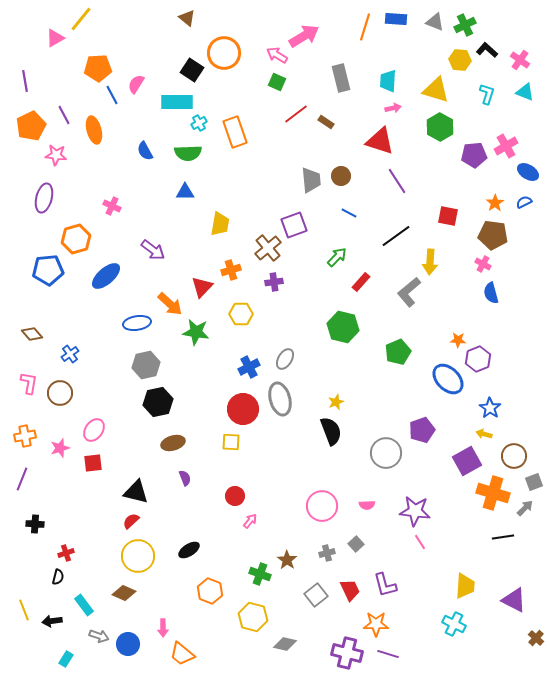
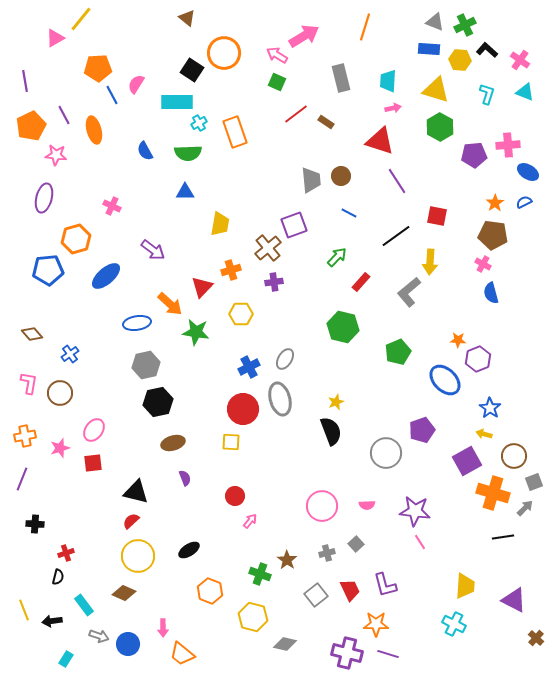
blue rectangle at (396, 19): moved 33 px right, 30 px down
pink cross at (506, 146): moved 2 px right, 1 px up; rotated 25 degrees clockwise
red square at (448, 216): moved 11 px left
blue ellipse at (448, 379): moved 3 px left, 1 px down
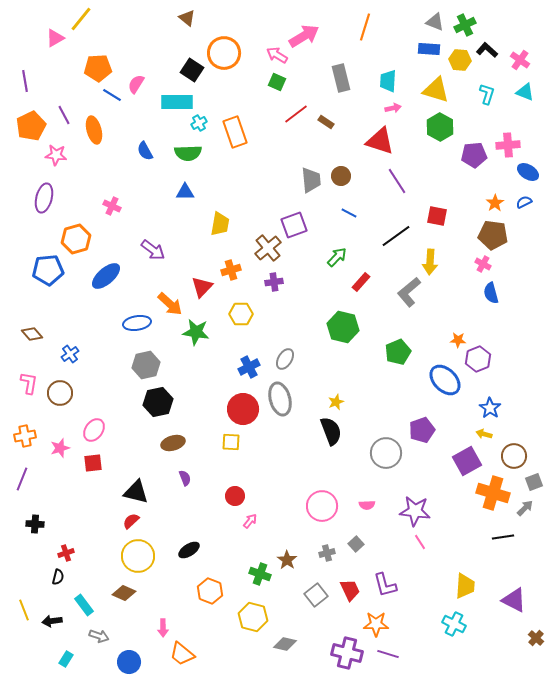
blue line at (112, 95): rotated 30 degrees counterclockwise
blue circle at (128, 644): moved 1 px right, 18 px down
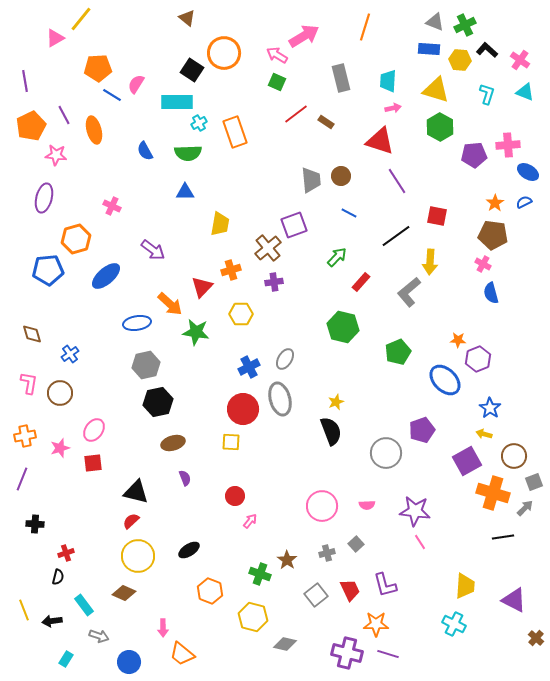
brown diamond at (32, 334): rotated 25 degrees clockwise
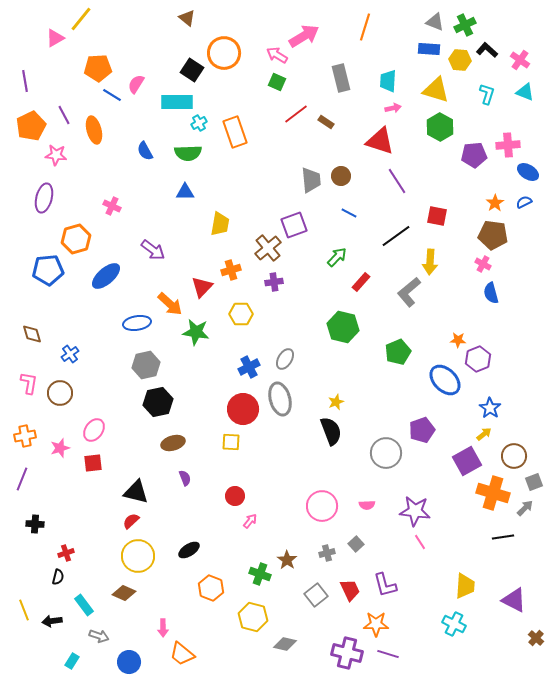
yellow arrow at (484, 434): rotated 126 degrees clockwise
orange hexagon at (210, 591): moved 1 px right, 3 px up
cyan rectangle at (66, 659): moved 6 px right, 2 px down
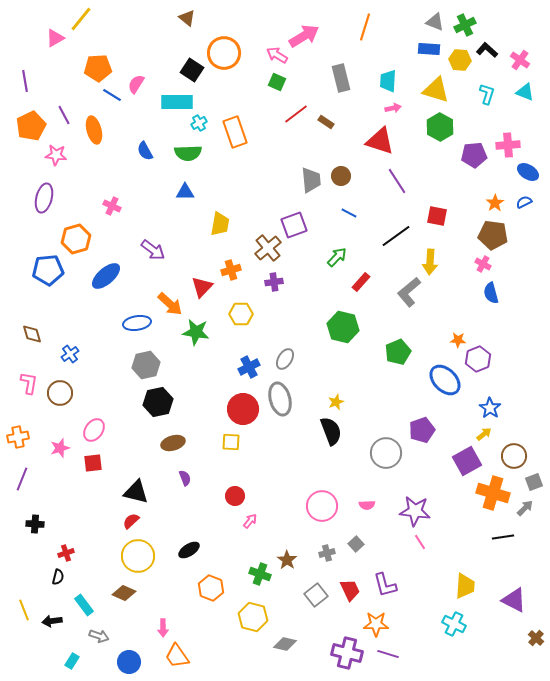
orange cross at (25, 436): moved 7 px left, 1 px down
orange trapezoid at (182, 654): moved 5 px left, 2 px down; rotated 16 degrees clockwise
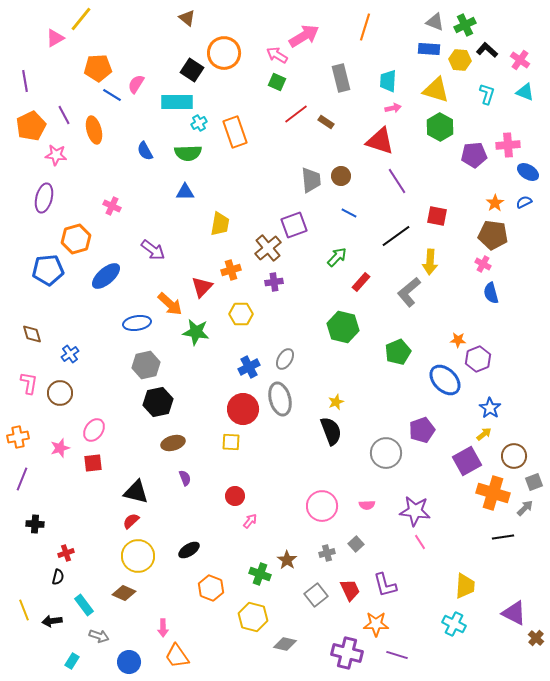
purple triangle at (514, 600): moved 13 px down
purple line at (388, 654): moved 9 px right, 1 px down
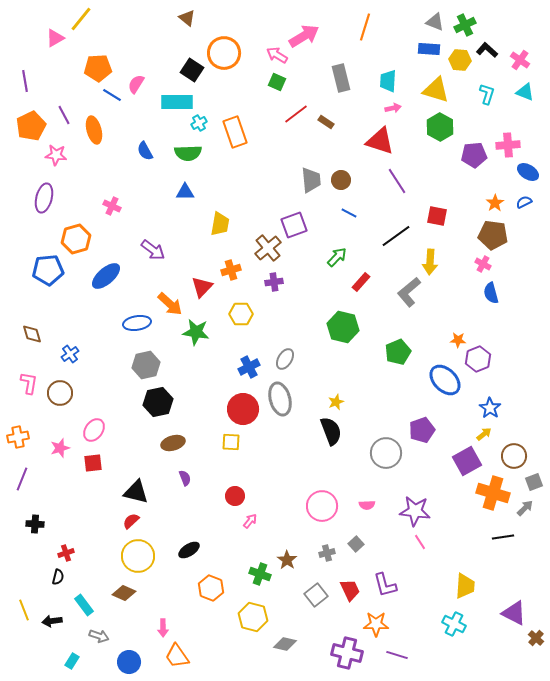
brown circle at (341, 176): moved 4 px down
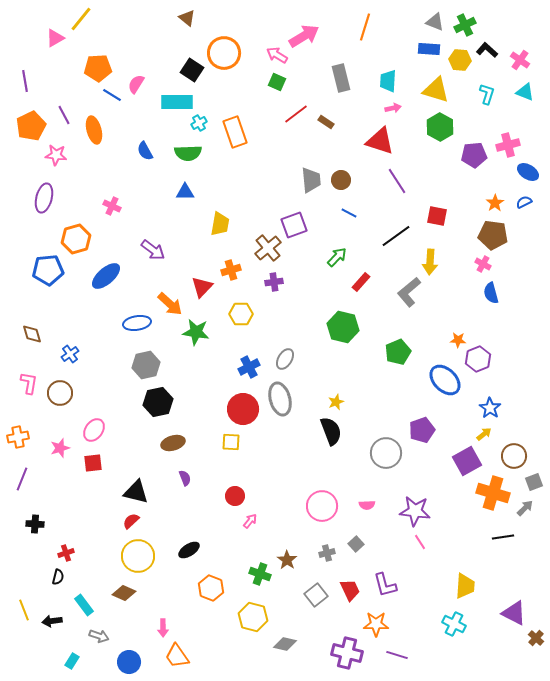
pink cross at (508, 145): rotated 10 degrees counterclockwise
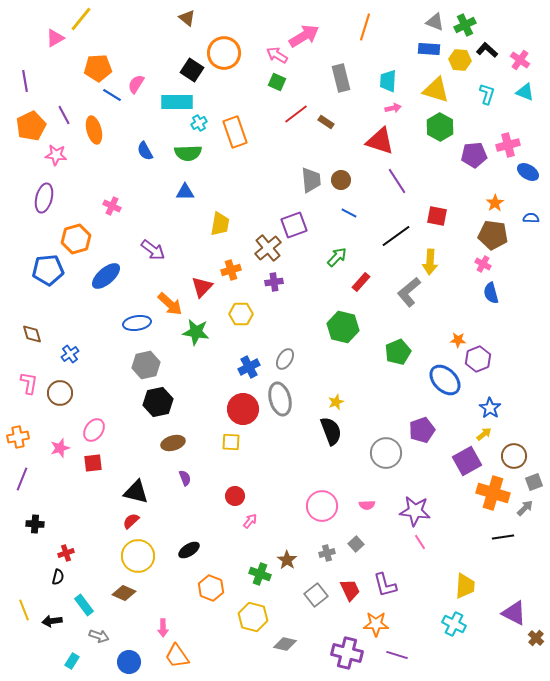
blue semicircle at (524, 202): moved 7 px right, 16 px down; rotated 28 degrees clockwise
